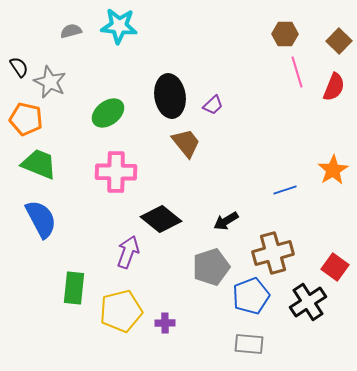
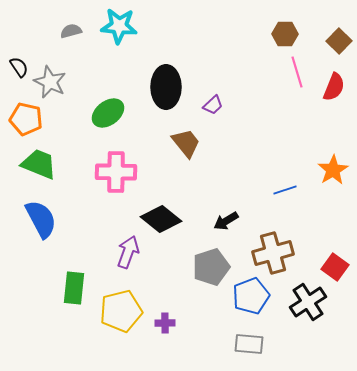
black ellipse: moved 4 px left, 9 px up; rotated 9 degrees clockwise
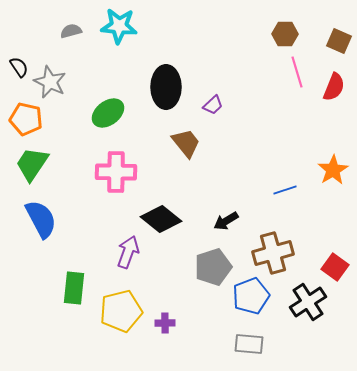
brown square: rotated 20 degrees counterclockwise
green trapezoid: moved 7 px left; rotated 78 degrees counterclockwise
gray pentagon: moved 2 px right
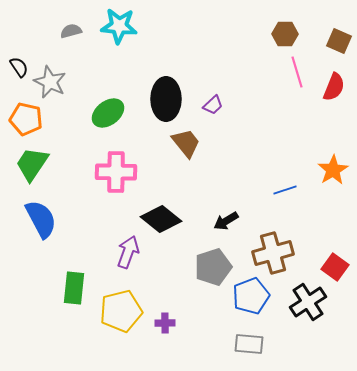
black ellipse: moved 12 px down
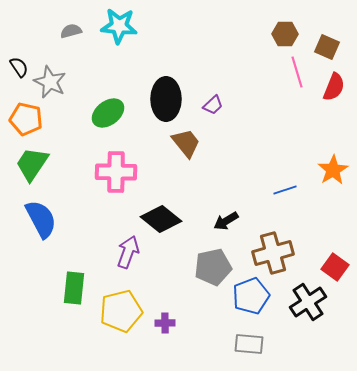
brown square: moved 12 px left, 6 px down
gray pentagon: rotated 6 degrees clockwise
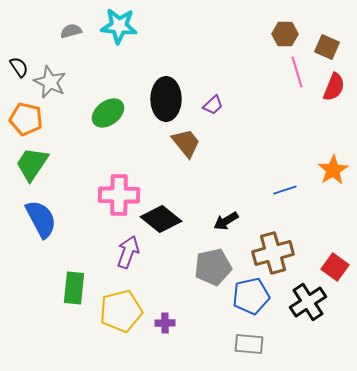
pink cross: moved 3 px right, 23 px down
blue pentagon: rotated 9 degrees clockwise
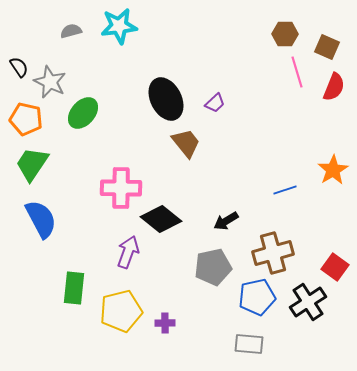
cyan star: rotated 12 degrees counterclockwise
black ellipse: rotated 27 degrees counterclockwise
purple trapezoid: moved 2 px right, 2 px up
green ellipse: moved 25 px left; rotated 12 degrees counterclockwise
pink cross: moved 2 px right, 7 px up
blue pentagon: moved 6 px right, 1 px down
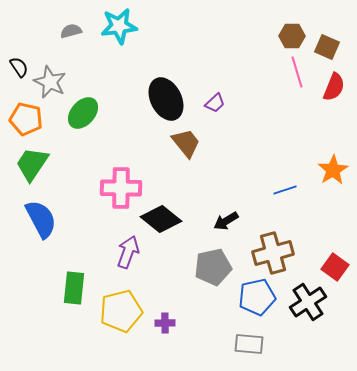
brown hexagon: moved 7 px right, 2 px down
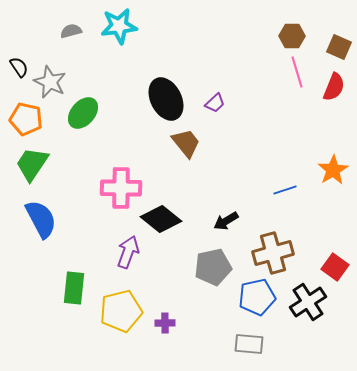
brown square: moved 12 px right
